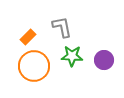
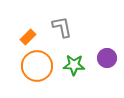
green star: moved 2 px right, 9 px down
purple circle: moved 3 px right, 2 px up
orange circle: moved 3 px right
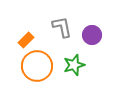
orange rectangle: moved 2 px left, 3 px down
purple circle: moved 15 px left, 23 px up
green star: rotated 20 degrees counterclockwise
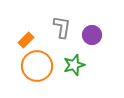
gray L-shape: rotated 20 degrees clockwise
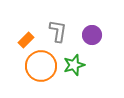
gray L-shape: moved 4 px left, 4 px down
orange circle: moved 4 px right
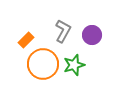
gray L-shape: moved 5 px right; rotated 20 degrees clockwise
orange circle: moved 2 px right, 2 px up
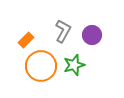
orange circle: moved 2 px left, 2 px down
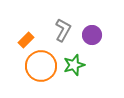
gray L-shape: moved 1 px up
